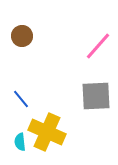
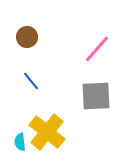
brown circle: moved 5 px right, 1 px down
pink line: moved 1 px left, 3 px down
blue line: moved 10 px right, 18 px up
yellow cross: rotated 15 degrees clockwise
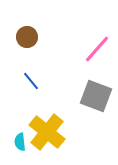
gray square: rotated 24 degrees clockwise
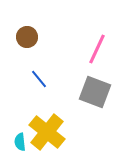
pink line: rotated 16 degrees counterclockwise
blue line: moved 8 px right, 2 px up
gray square: moved 1 px left, 4 px up
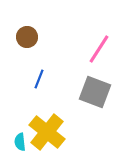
pink line: moved 2 px right; rotated 8 degrees clockwise
blue line: rotated 60 degrees clockwise
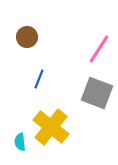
gray square: moved 2 px right, 1 px down
yellow cross: moved 4 px right, 5 px up
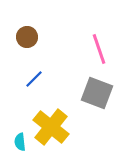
pink line: rotated 52 degrees counterclockwise
blue line: moved 5 px left; rotated 24 degrees clockwise
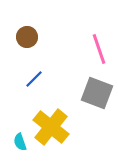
cyan semicircle: rotated 12 degrees counterclockwise
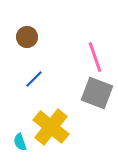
pink line: moved 4 px left, 8 px down
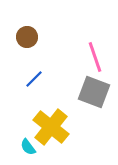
gray square: moved 3 px left, 1 px up
cyan semicircle: moved 8 px right, 5 px down; rotated 18 degrees counterclockwise
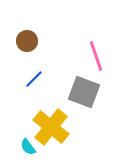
brown circle: moved 4 px down
pink line: moved 1 px right, 1 px up
gray square: moved 10 px left
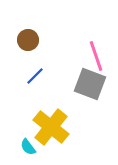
brown circle: moved 1 px right, 1 px up
blue line: moved 1 px right, 3 px up
gray square: moved 6 px right, 8 px up
